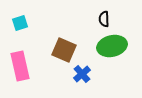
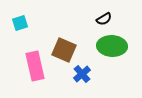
black semicircle: rotated 119 degrees counterclockwise
green ellipse: rotated 16 degrees clockwise
pink rectangle: moved 15 px right
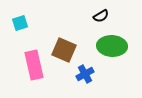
black semicircle: moved 3 px left, 3 px up
pink rectangle: moved 1 px left, 1 px up
blue cross: moved 3 px right; rotated 12 degrees clockwise
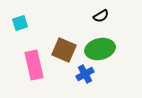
green ellipse: moved 12 px left, 3 px down; rotated 16 degrees counterclockwise
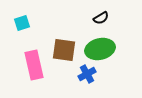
black semicircle: moved 2 px down
cyan square: moved 2 px right
brown square: rotated 15 degrees counterclockwise
blue cross: moved 2 px right
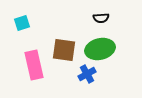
black semicircle: rotated 28 degrees clockwise
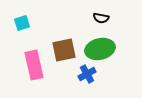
black semicircle: rotated 14 degrees clockwise
brown square: rotated 20 degrees counterclockwise
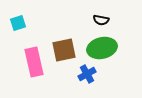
black semicircle: moved 2 px down
cyan square: moved 4 px left
green ellipse: moved 2 px right, 1 px up
pink rectangle: moved 3 px up
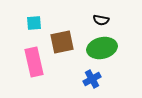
cyan square: moved 16 px right; rotated 14 degrees clockwise
brown square: moved 2 px left, 8 px up
blue cross: moved 5 px right, 5 px down
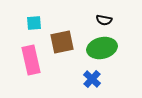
black semicircle: moved 3 px right
pink rectangle: moved 3 px left, 2 px up
blue cross: rotated 18 degrees counterclockwise
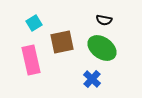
cyan square: rotated 28 degrees counterclockwise
green ellipse: rotated 48 degrees clockwise
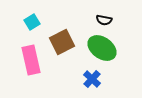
cyan square: moved 2 px left, 1 px up
brown square: rotated 15 degrees counterclockwise
